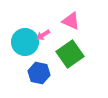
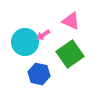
blue hexagon: moved 1 px down
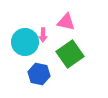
pink triangle: moved 5 px left, 1 px down; rotated 12 degrees counterclockwise
pink arrow: rotated 56 degrees counterclockwise
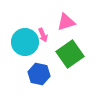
pink triangle: rotated 30 degrees counterclockwise
pink arrow: rotated 24 degrees counterclockwise
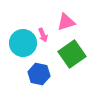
cyan circle: moved 2 px left, 1 px down
green square: moved 2 px right
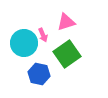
cyan circle: moved 1 px right
green square: moved 5 px left
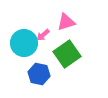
pink arrow: rotated 72 degrees clockwise
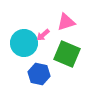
green square: rotated 32 degrees counterclockwise
